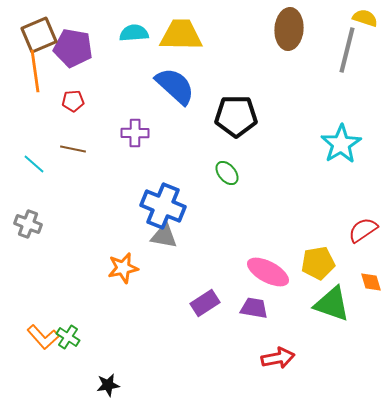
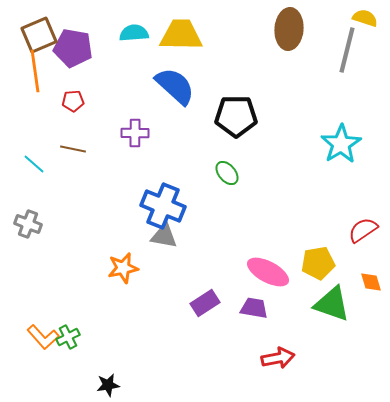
green cross: rotated 30 degrees clockwise
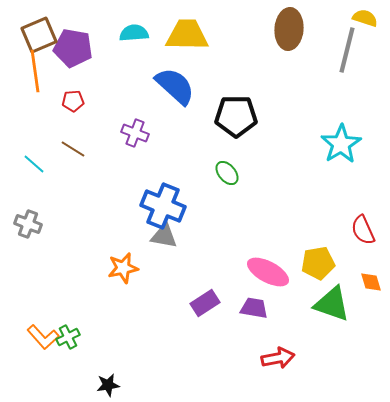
yellow trapezoid: moved 6 px right
purple cross: rotated 20 degrees clockwise
brown line: rotated 20 degrees clockwise
red semicircle: rotated 80 degrees counterclockwise
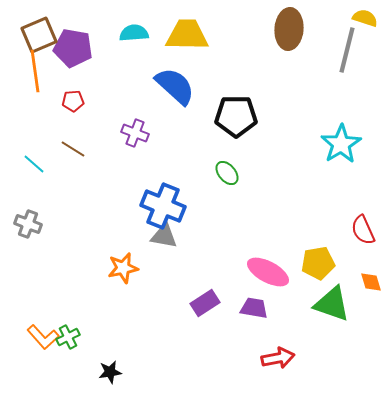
black star: moved 2 px right, 13 px up
